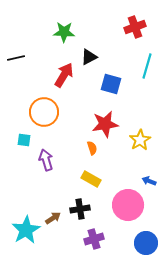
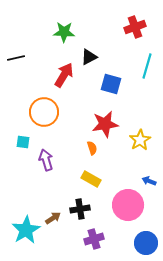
cyan square: moved 1 px left, 2 px down
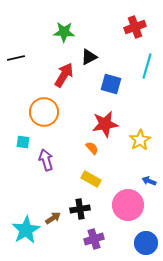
orange semicircle: rotated 24 degrees counterclockwise
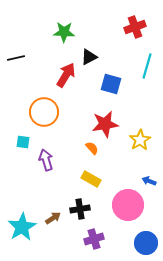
red arrow: moved 2 px right
cyan star: moved 4 px left, 3 px up
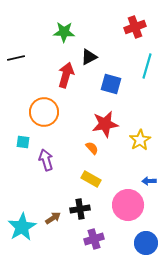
red arrow: rotated 15 degrees counterclockwise
blue arrow: rotated 24 degrees counterclockwise
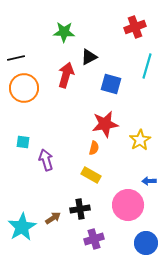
orange circle: moved 20 px left, 24 px up
orange semicircle: moved 2 px right; rotated 56 degrees clockwise
yellow rectangle: moved 4 px up
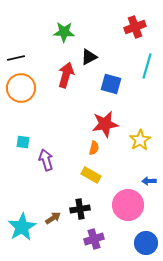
orange circle: moved 3 px left
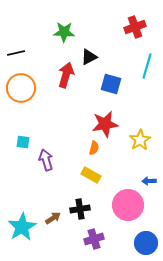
black line: moved 5 px up
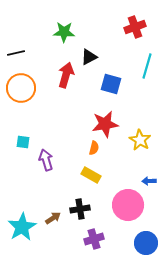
yellow star: rotated 10 degrees counterclockwise
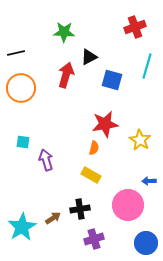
blue square: moved 1 px right, 4 px up
